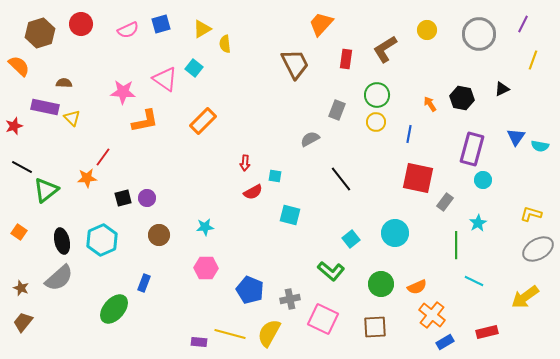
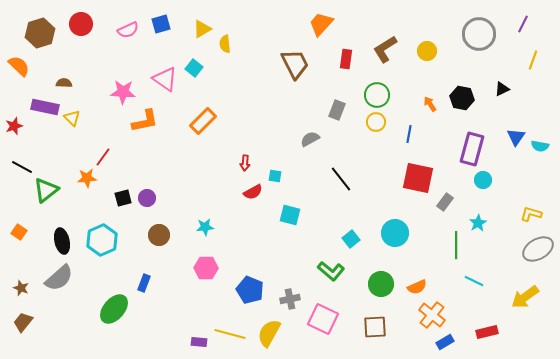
yellow circle at (427, 30): moved 21 px down
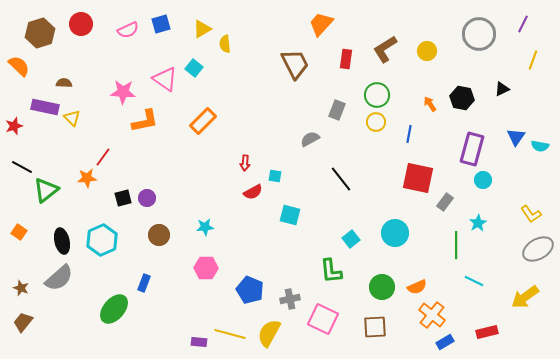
yellow L-shape at (531, 214): rotated 140 degrees counterclockwise
green L-shape at (331, 271): rotated 44 degrees clockwise
green circle at (381, 284): moved 1 px right, 3 px down
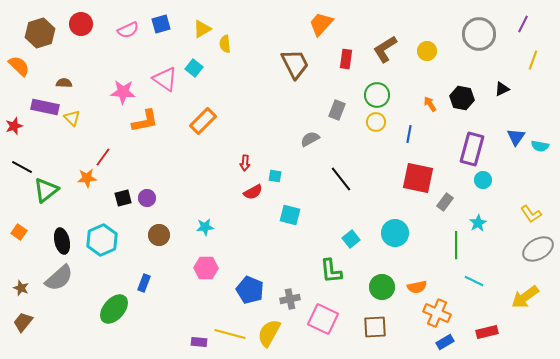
orange semicircle at (417, 287): rotated 12 degrees clockwise
orange cross at (432, 315): moved 5 px right, 2 px up; rotated 16 degrees counterclockwise
